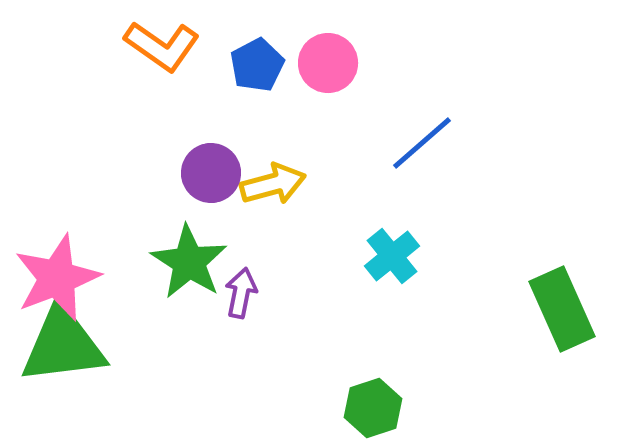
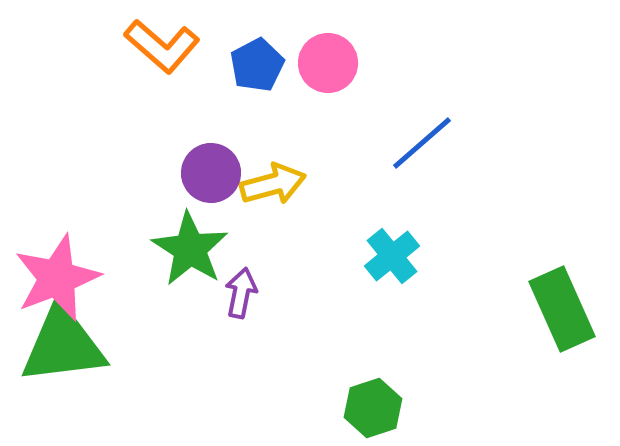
orange L-shape: rotated 6 degrees clockwise
green star: moved 1 px right, 13 px up
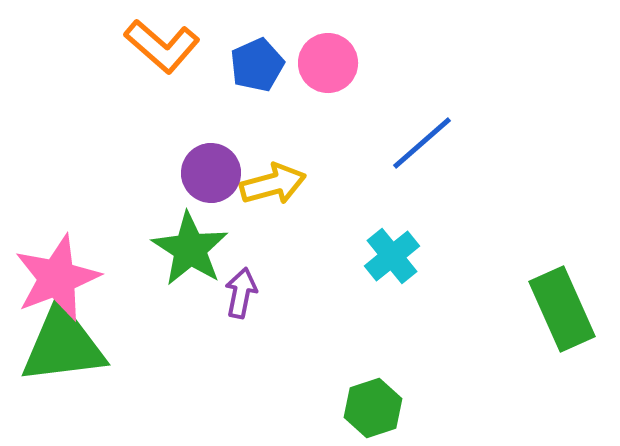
blue pentagon: rotated 4 degrees clockwise
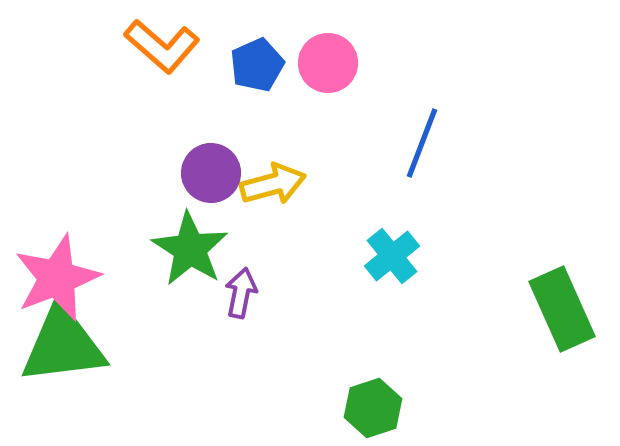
blue line: rotated 28 degrees counterclockwise
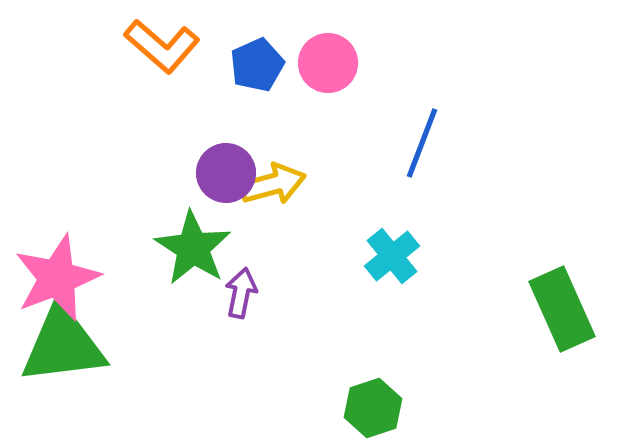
purple circle: moved 15 px right
green star: moved 3 px right, 1 px up
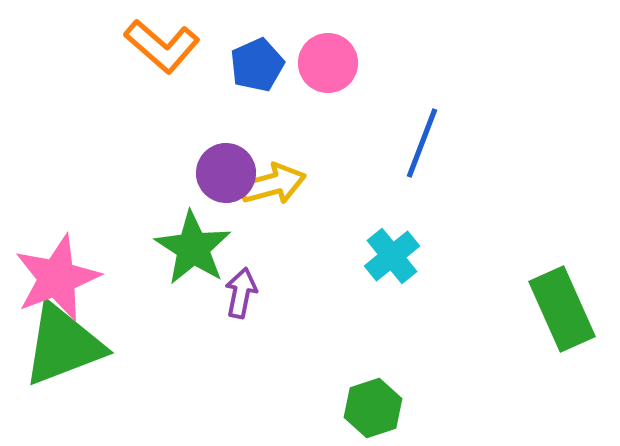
green triangle: rotated 14 degrees counterclockwise
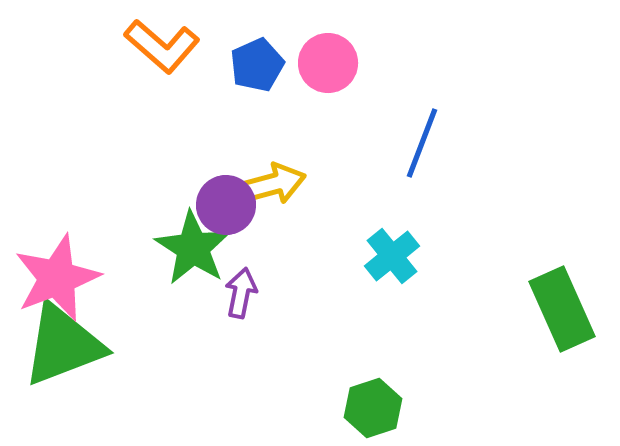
purple circle: moved 32 px down
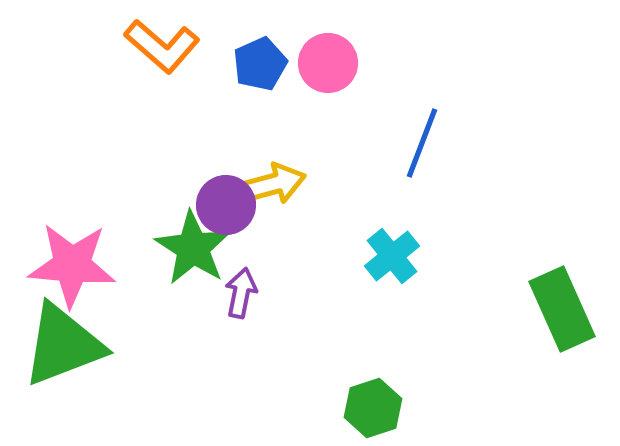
blue pentagon: moved 3 px right, 1 px up
pink star: moved 15 px right, 13 px up; rotated 26 degrees clockwise
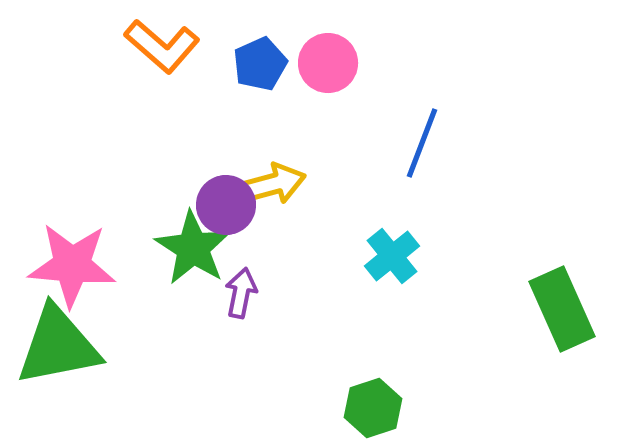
green triangle: moved 5 px left, 1 px down; rotated 10 degrees clockwise
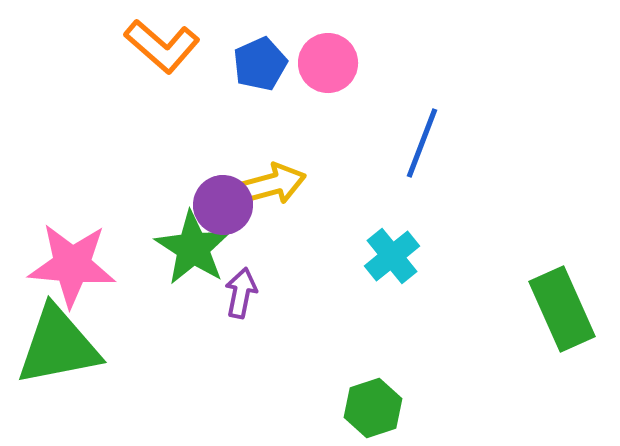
purple circle: moved 3 px left
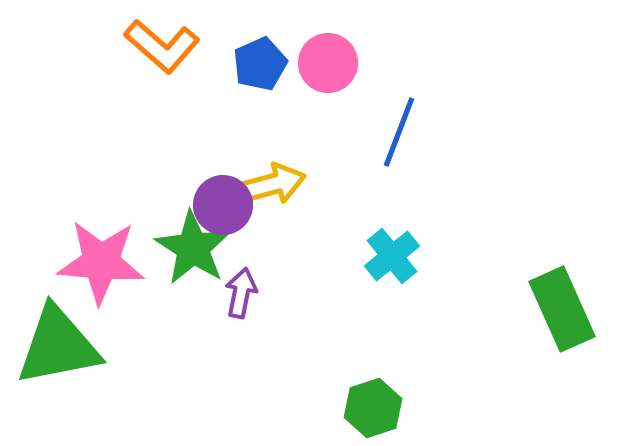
blue line: moved 23 px left, 11 px up
pink star: moved 29 px right, 3 px up
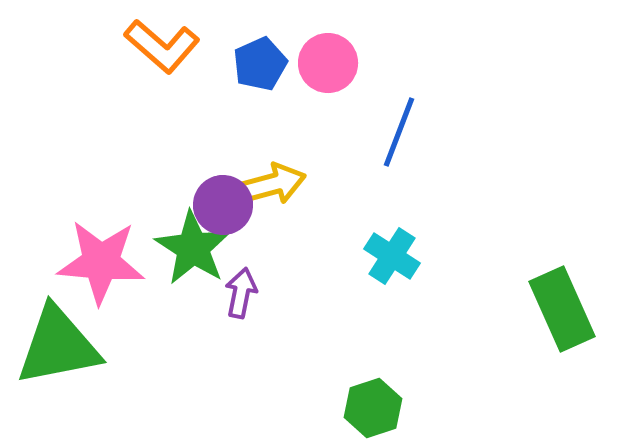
cyan cross: rotated 18 degrees counterclockwise
